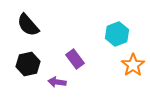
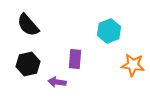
cyan hexagon: moved 8 px left, 3 px up
purple rectangle: rotated 42 degrees clockwise
orange star: rotated 30 degrees counterclockwise
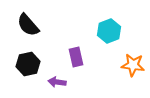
purple rectangle: moved 1 px right, 2 px up; rotated 18 degrees counterclockwise
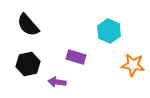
cyan hexagon: rotated 15 degrees counterclockwise
purple rectangle: rotated 60 degrees counterclockwise
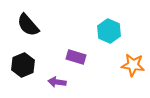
black hexagon: moved 5 px left, 1 px down; rotated 10 degrees counterclockwise
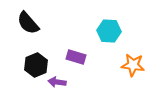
black semicircle: moved 2 px up
cyan hexagon: rotated 20 degrees counterclockwise
black hexagon: moved 13 px right
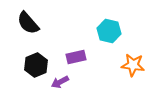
cyan hexagon: rotated 10 degrees clockwise
purple rectangle: rotated 30 degrees counterclockwise
purple arrow: moved 3 px right; rotated 36 degrees counterclockwise
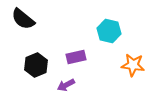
black semicircle: moved 5 px left, 4 px up; rotated 10 degrees counterclockwise
purple arrow: moved 6 px right, 3 px down
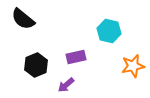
orange star: moved 1 px down; rotated 20 degrees counterclockwise
purple arrow: rotated 12 degrees counterclockwise
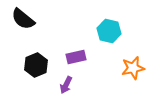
orange star: moved 2 px down
purple arrow: rotated 24 degrees counterclockwise
